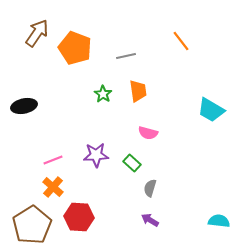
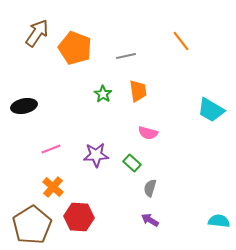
pink line: moved 2 px left, 11 px up
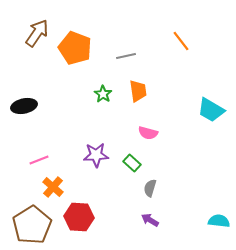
pink line: moved 12 px left, 11 px down
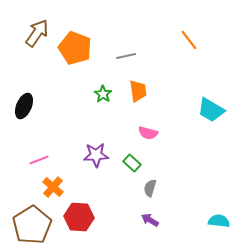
orange line: moved 8 px right, 1 px up
black ellipse: rotated 55 degrees counterclockwise
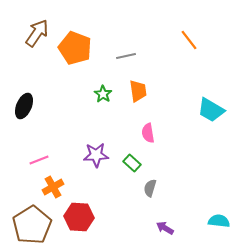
pink semicircle: rotated 66 degrees clockwise
orange cross: rotated 20 degrees clockwise
purple arrow: moved 15 px right, 8 px down
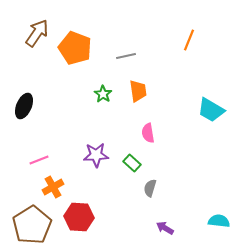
orange line: rotated 60 degrees clockwise
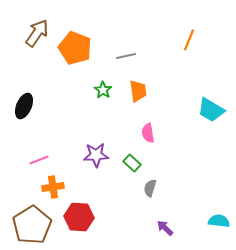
green star: moved 4 px up
orange cross: rotated 20 degrees clockwise
purple arrow: rotated 12 degrees clockwise
